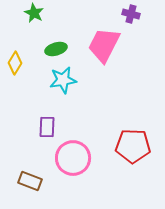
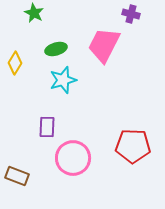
cyan star: rotated 8 degrees counterclockwise
brown rectangle: moved 13 px left, 5 px up
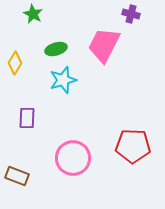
green star: moved 1 px left, 1 px down
purple rectangle: moved 20 px left, 9 px up
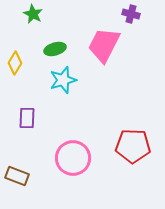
green ellipse: moved 1 px left
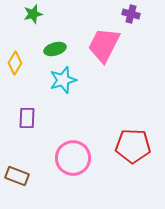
green star: rotated 30 degrees clockwise
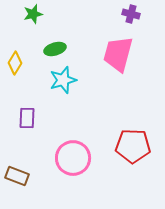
pink trapezoid: moved 14 px right, 9 px down; rotated 12 degrees counterclockwise
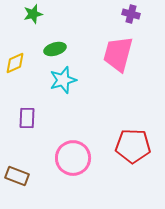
yellow diamond: rotated 35 degrees clockwise
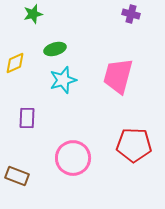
pink trapezoid: moved 22 px down
red pentagon: moved 1 px right, 1 px up
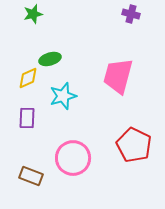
green ellipse: moved 5 px left, 10 px down
yellow diamond: moved 13 px right, 15 px down
cyan star: moved 16 px down
red pentagon: rotated 24 degrees clockwise
brown rectangle: moved 14 px right
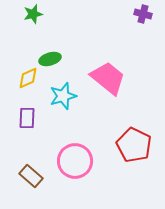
purple cross: moved 12 px right
pink trapezoid: moved 10 px left, 2 px down; rotated 114 degrees clockwise
pink circle: moved 2 px right, 3 px down
brown rectangle: rotated 20 degrees clockwise
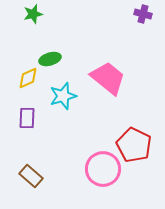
pink circle: moved 28 px right, 8 px down
